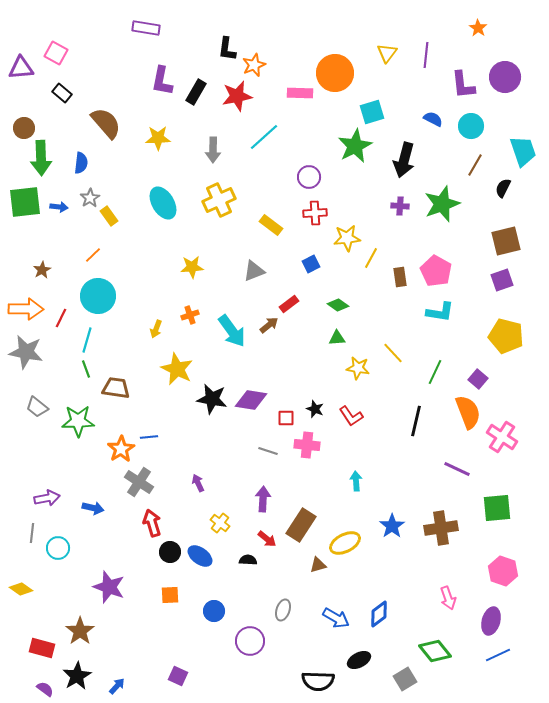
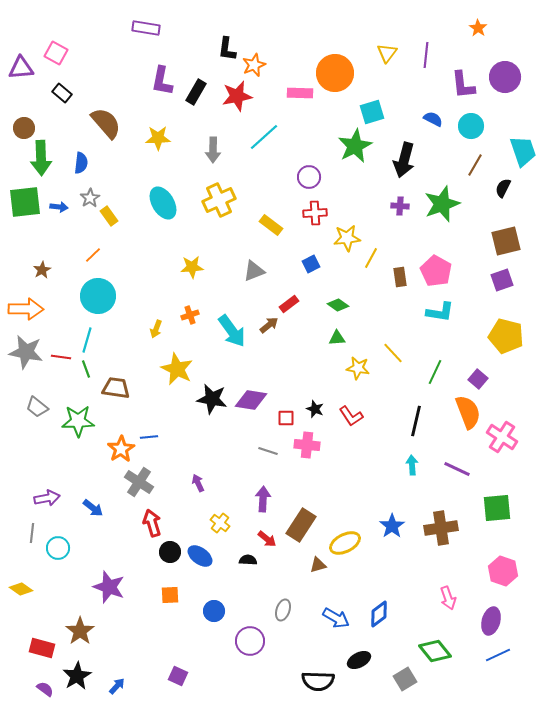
red line at (61, 318): moved 39 px down; rotated 72 degrees clockwise
cyan arrow at (356, 481): moved 56 px right, 16 px up
blue arrow at (93, 508): rotated 25 degrees clockwise
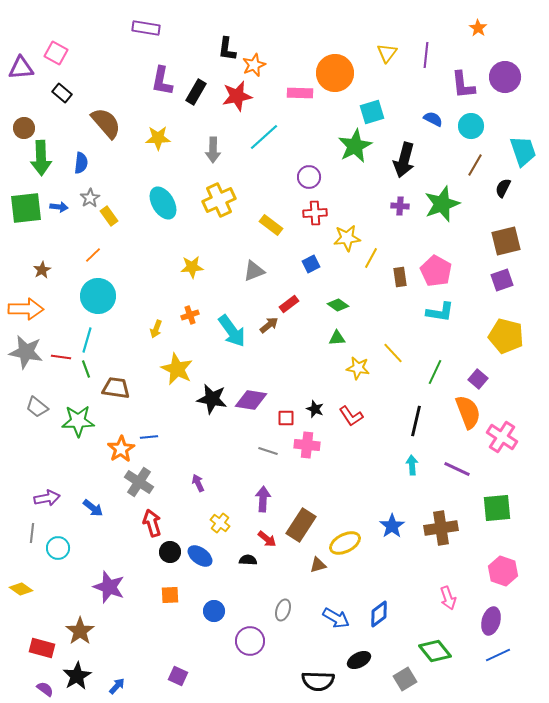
green square at (25, 202): moved 1 px right, 6 px down
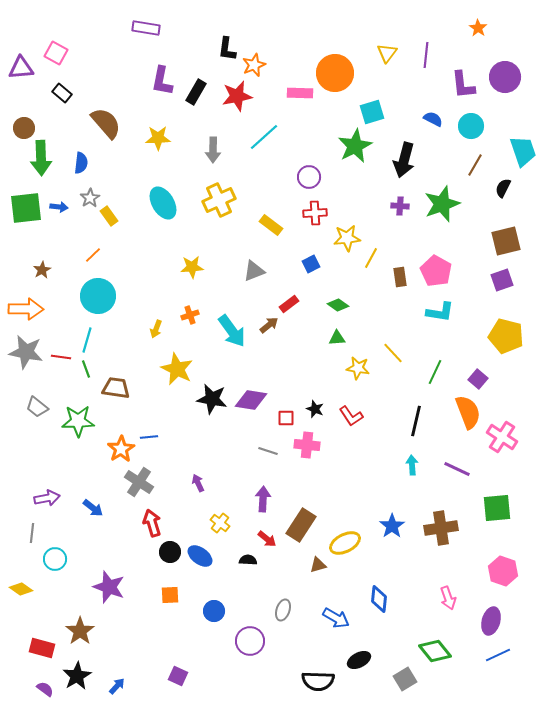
cyan circle at (58, 548): moved 3 px left, 11 px down
blue diamond at (379, 614): moved 15 px up; rotated 48 degrees counterclockwise
